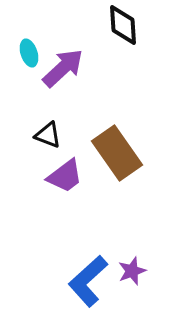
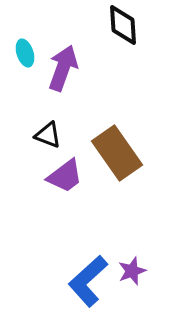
cyan ellipse: moved 4 px left
purple arrow: rotated 27 degrees counterclockwise
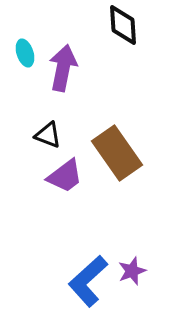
purple arrow: rotated 9 degrees counterclockwise
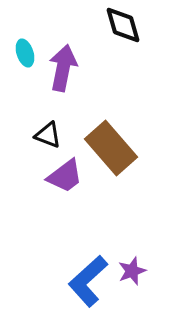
black diamond: rotated 12 degrees counterclockwise
brown rectangle: moved 6 px left, 5 px up; rotated 6 degrees counterclockwise
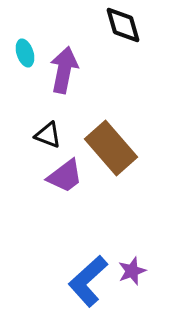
purple arrow: moved 1 px right, 2 px down
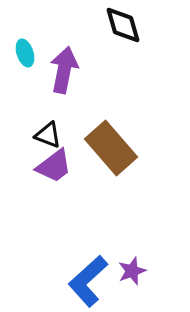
purple trapezoid: moved 11 px left, 10 px up
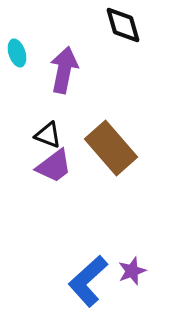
cyan ellipse: moved 8 px left
